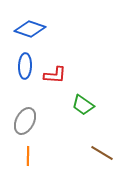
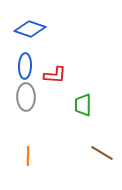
green trapezoid: rotated 55 degrees clockwise
gray ellipse: moved 1 px right, 24 px up; rotated 28 degrees counterclockwise
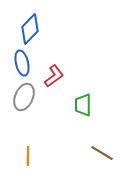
blue diamond: rotated 64 degrees counterclockwise
blue ellipse: moved 3 px left, 3 px up; rotated 15 degrees counterclockwise
red L-shape: moved 1 px left, 1 px down; rotated 40 degrees counterclockwise
gray ellipse: moved 2 px left; rotated 24 degrees clockwise
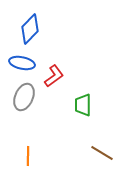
blue ellipse: rotated 65 degrees counterclockwise
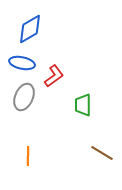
blue diamond: rotated 16 degrees clockwise
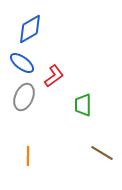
blue ellipse: rotated 25 degrees clockwise
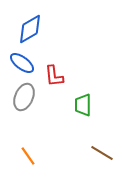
red L-shape: rotated 120 degrees clockwise
orange line: rotated 36 degrees counterclockwise
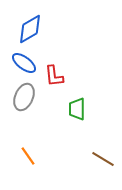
blue ellipse: moved 2 px right
green trapezoid: moved 6 px left, 4 px down
brown line: moved 1 px right, 6 px down
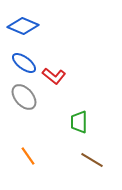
blue diamond: moved 7 px left, 3 px up; rotated 52 degrees clockwise
red L-shape: rotated 45 degrees counterclockwise
gray ellipse: rotated 64 degrees counterclockwise
green trapezoid: moved 2 px right, 13 px down
brown line: moved 11 px left, 1 px down
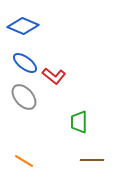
blue ellipse: moved 1 px right
orange line: moved 4 px left, 5 px down; rotated 24 degrees counterclockwise
brown line: rotated 30 degrees counterclockwise
